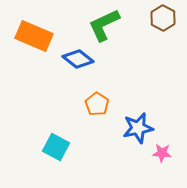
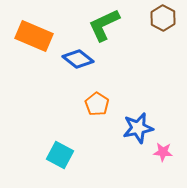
cyan square: moved 4 px right, 8 px down
pink star: moved 1 px right, 1 px up
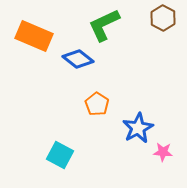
blue star: rotated 16 degrees counterclockwise
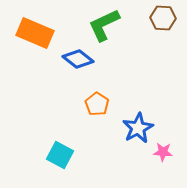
brown hexagon: rotated 25 degrees counterclockwise
orange rectangle: moved 1 px right, 3 px up
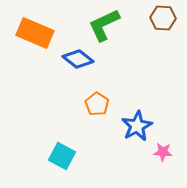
blue star: moved 1 px left, 2 px up
cyan square: moved 2 px right, 1 px down
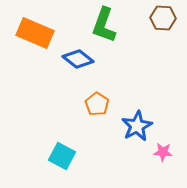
green L-shape: rotated 45 degrees counterclockwise
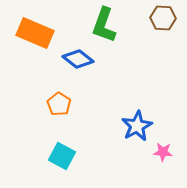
orange pentagon: moved 38 px left
